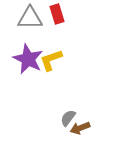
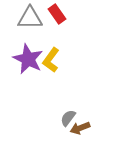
red rectangle: rotated 18 degrees counterclockwise
yellow L-shape: rotated 35 degrees counterclockwise
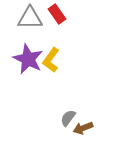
brown arrow: moved 3 px right
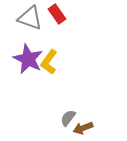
gray triangle: rotated 20 degrees clockwise
yellow L-shape: moved 2 px left, 2 px down
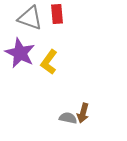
red rectangle: rotated 30 degrees clockwise
purple star: moved 8 px left, 6 px up
gray semicircle: rotated 66 degrees clockwise
brown arrow: moved 15 px up; rotated 54 degrees counterclockwise
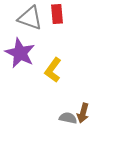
yellow L-shape: moved 4 px right, 8 px down
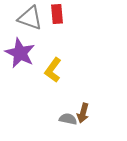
gray semicircle: moved 1 px down
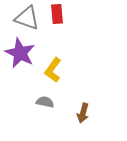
gray triangle: moved 3 px left
gray semicircle: moved 23 px left, 17 px up
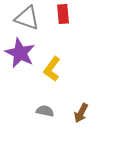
red rectangle: moved 6 px right
yellow L-shape: moved 1 px left, 1 px up
gray semicircle: moved 9 px down
brown arrow: moved 2 px left; rotated 12 degrees clockwise
